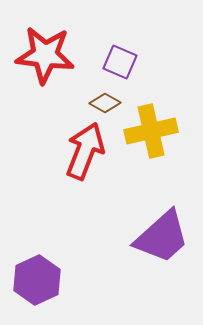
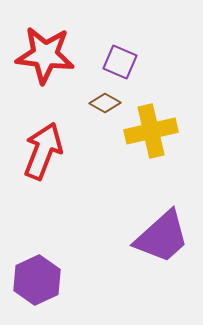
red arrow: moved 42 px left
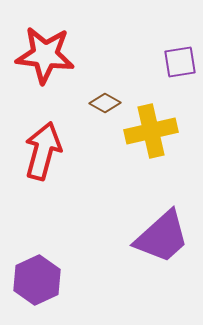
purple square: moved 60 px right; rotated 32 degrees counterclockwise
red arrow: rotated 6 degrees counterclockwise
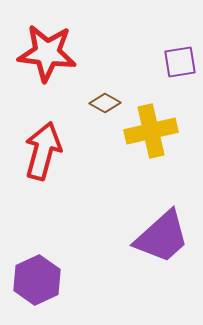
red star: moved 2 px right, 2 px up
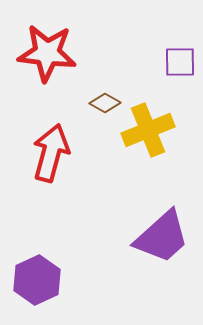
purple square: rotated 8 degrees clockwise
yellow cross: moved 3 px left, 1 px up; rotated 9 degrees counterclockwise
red arrow: moved 8 px right, 2 px down
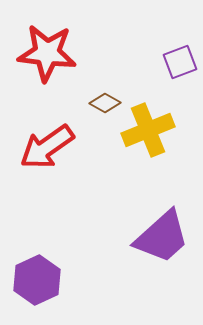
purple square: rotated 20 degrees counterclockwise
red arrow: moved 4 px left, 6 px up; rotated 140 degrees counterclockwise
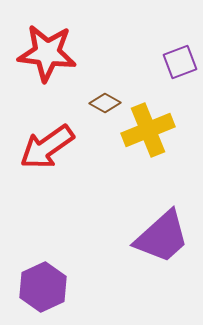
purple hexagon: moved 6 px right, 7 px down
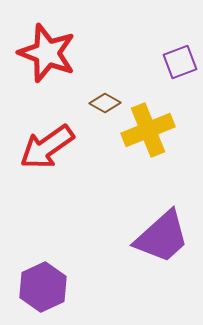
red star: rotated 14 degrees clockwise
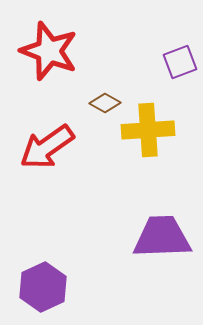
red star: moved 2 px right, 2 px up
yellow cross: rotated 18 degrees clockwise
purple trapezoid: rotated 140 degrees counterclockwise
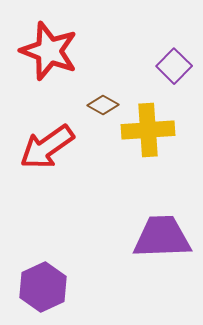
purple square: moved 6 px left, 4 px down; rotated 24 degrees counterclockwise
brown diamond: moved 2 px left, 2 px down
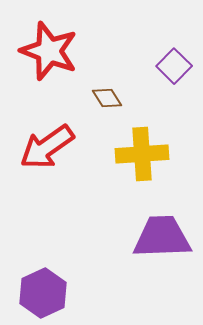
brown diamond: moved 4 px right, 7 px up; rotated 28 degrees clockwise
yellow cross: moved 6 px left, 24 px down
purple hexagon: moved 6 px down
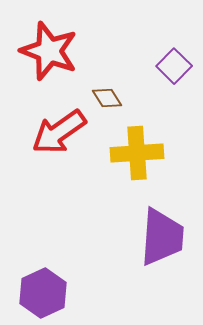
red arrow: moved 12 px right, 15 px up
yellow cross: moved 5 px left, 1 px up
purple trapezoid: rotated 96 degrees clockwise
